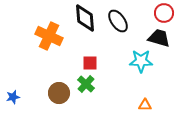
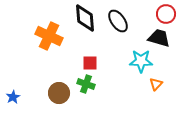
red circle: moved 2 px right, 1 px down
green cross: rotated 24 degrees counterclockwise
blue star: rotated 16 degrees counterclockwise
orange triangle: moved 11 px right, 21 px up; rotated 48 degrees counterclockwise
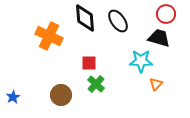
red square: moved 1 px left
green cross: moved 10 px right; rotated 24 degrees clockwise
brown circle: moved 2 px right, 2 px down
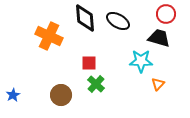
black ellipse: rotated 25 degrees counterclockwise
orange triangle: moved 2 px right
blue star: moved 2 px up
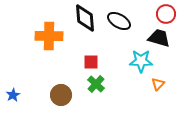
black ellipse: moved 1 px right
orange cross: rotated 24 degrees counterclockwise
red square: moved 2 px right, 1 px up
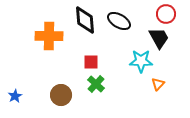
black diamond: moved 2 px down
black trapezoid: rotated 45 degrees clockwise
blue star: moved 2 px right, 1 px down
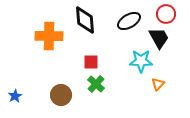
black ellipse: moved 10 px right; rotated 60 degrees counterclockwise
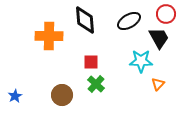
brown circle: moved 1 px right
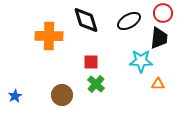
red circle: moved 3 px left, 1 px up
black diamond: moved 1 px right; rotated 12 degrees counterclockwise
black trapezoid: rotated 35 degrees clockwise
orange triangle: rotated 48 degrees clockwise
